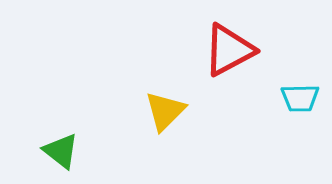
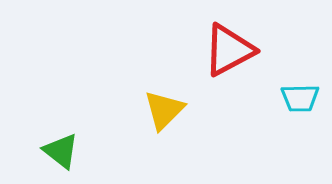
yellow triangle: moved 1 px left, 1 px up
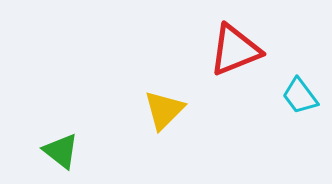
red triangle: moved 6 px right; rotated 6 degrees clockwise
cyan trapezoid: moved 2 px up; rotated 54 degrees clockwise
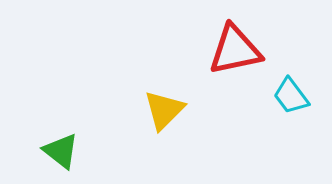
red triangle: rotated 10 degrees clockwise
cyan trapezoid: moved 9 px left
